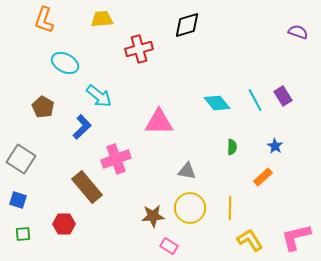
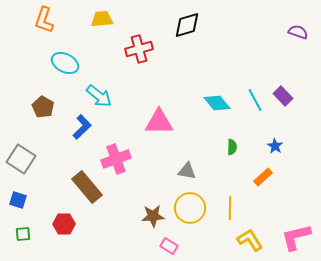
purple rectangle: rotated 12 degrees counterclockwise
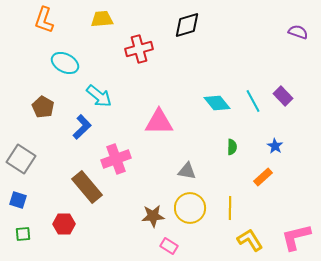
cyan line: moved 2 px left, 1 px down
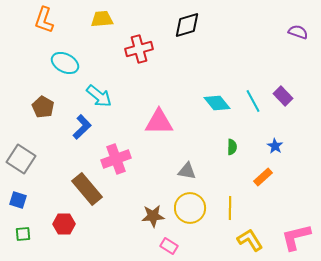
brown rectangle: moved 2 px down
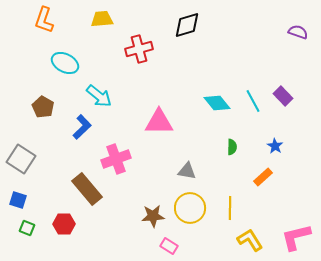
green square: moved 4 px right, 6 px up; rotated 28 degrees clockwise
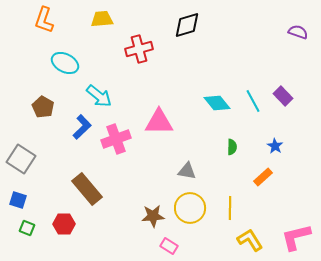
pink cross: moved 20 px up
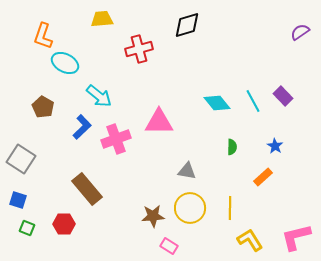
orange L-shape: moved 1 px left, 16 px down
purple semicircle: moved 2 px right; rotated 54 degrees counterclockwise
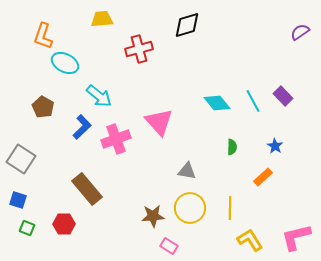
pink triangle: rotated 48 degrees clockwise
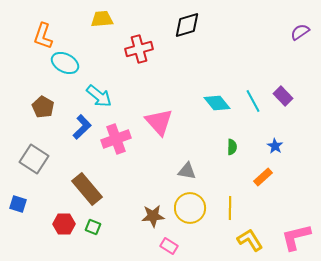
gray square: moved 13 px right
blue square: moved 4 px down
green square: moved 66 px right, 1 px up
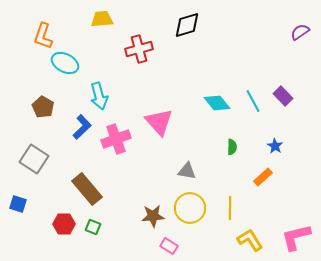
cyan arrow: rotated 36 degrees clockwise
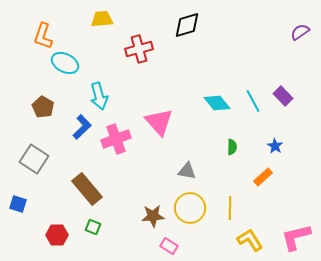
red hexagon: moved 7 px left, 11 px down
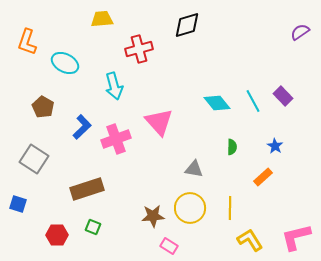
orange L-shape: moved 16 px left, 6 px down
cyan arrow: moved 15 px right, 10 px up
gray triangle: moved 7 px right, 2 px up
brown rectangle: rotated 68 degrees counterclockwise
